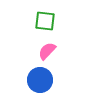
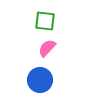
pink semicircle: moved 3 px up
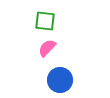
blue circle: moved 20 px right
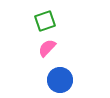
green square: rotated 25 degrees counterclockwise
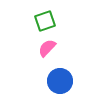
blue circle: moved 1 px down
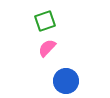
blue circle: moved 6 px right
